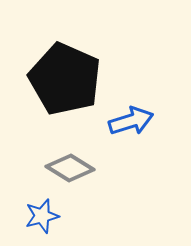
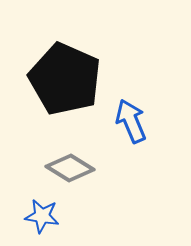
blue arrow: rotated 96 degrees counterclockwise
blue star: rotated 24 degrees clockwise
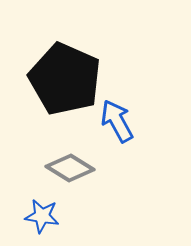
blue arrow: moved 14 px left; rotated 6 degrees counterclockwise
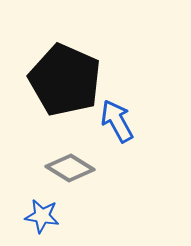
black pentagon: moved 1 px down
